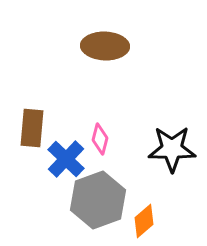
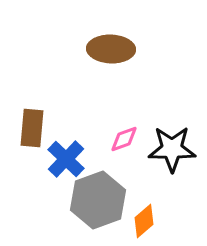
brown ellipse: moved 6 px right, 3 px down
pink diamond: moved 24 px right; rotated 56 degrees clockwise
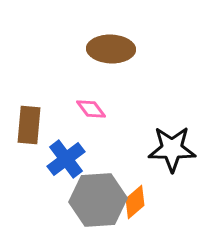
brown rectangle: moved 3 px left, 3 px up
pink diamond: moved 33 px left, 30 px up; rotated 72 degrees clockwise
blue cross: rotated 9 degrees clockwise
gray hexagon: rotated 16 degrees clockwise
orange diamond: moved 9 px left, 19 px up
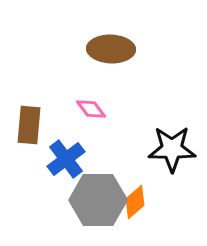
gray hexagon: rotated 4 degrees clockwise
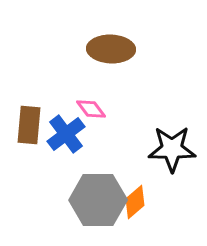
blue cross: moved 25 px up
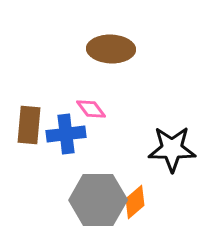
blue cross: rotated 30 degrees clockwise
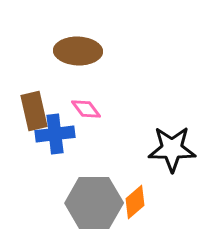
brown ellipse: moved 33 px left, 2 px down
pink diamond: moved 5 px left
brown rectangle: moved 5 px right, 14 px up; rotated 18 degrees counterclockwise
blue cross: moved 11 px left
gray hexagon: moved 4 px left, 3 px down
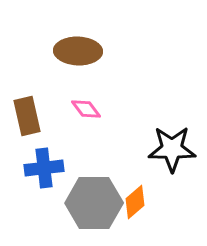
brown rectangle: moved 7 px left, 5 px down
blue cross: moved 11 px left, 34 px down
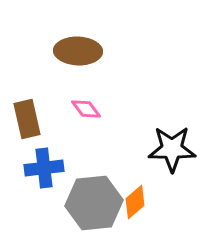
brown rectangle: moved 3 px down
gray hexagon: rotated 6 degrees counterclockwise
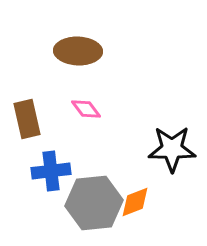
blue cross: moved 7 px right, 3 px down
orange diamond: rotated 20 degrees clockwise
